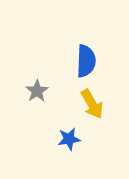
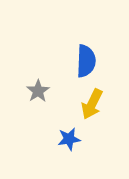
gray star: moved 1 px right
yellow arrow: rotated 56 degrees clockwise
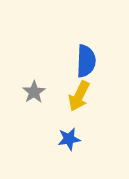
gray star: moved 4 px left, 1 px down
yellow arrow: moved 13 px left, 8 px up
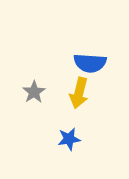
blue semicircle: moved 4 px right, 2 px down; rotated 92 degrees clockwise
yellow arrow: moved 3 px up; rotated 12 degrees counterclockwise
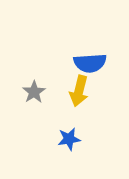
blue semicircle: rotated 8 degrees counterclockwise
yellow arrow: moved 2 px up
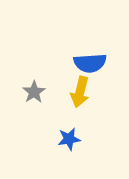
yellow arrow: moved 1 px right, 1 px down
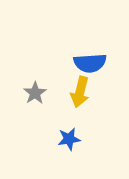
gray star: moved 1 px right, 1 px down
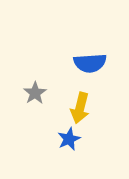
yellow arrow: moved 16 px down
blue star: rotated 15 degrees counterclockwise
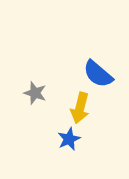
blue semicircle: moved 8 px right, 11 px down; rotated 44 degrees clockwise
gray star: rotated 20 degrees counterclockwise
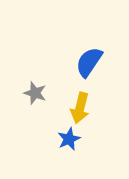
blue semicircle: moved 9 px left, 12 px up; rotated 84 degrees clockwise
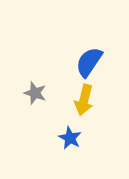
yellow arrow: moved 4 px right, 8 px up
blue star: moved 1 px right, 1 px up; rotated 20 degrees counterclockwise
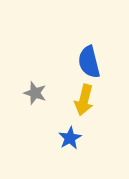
blue semicircle: rotated 48 degrees counterclockwise
blue star: rotated 15 degrees clockwise
